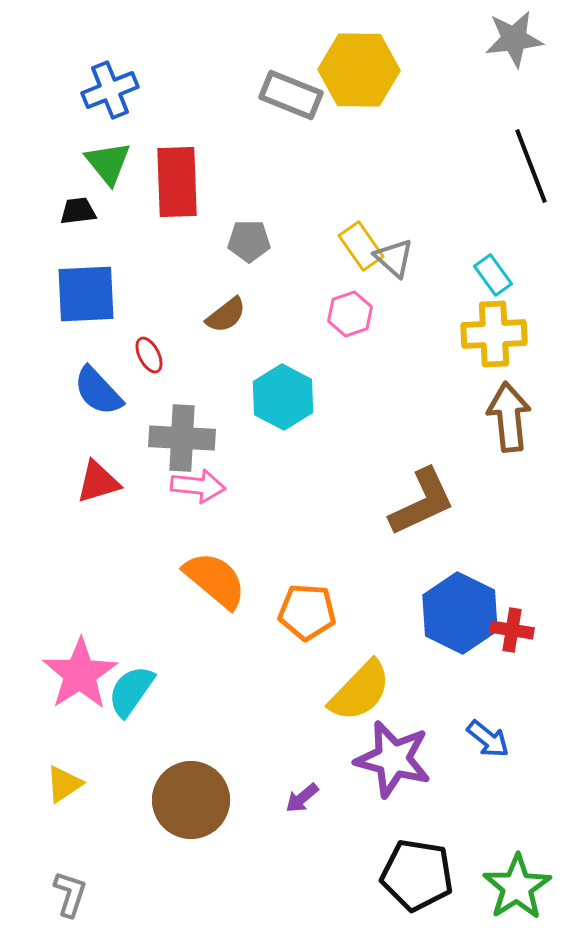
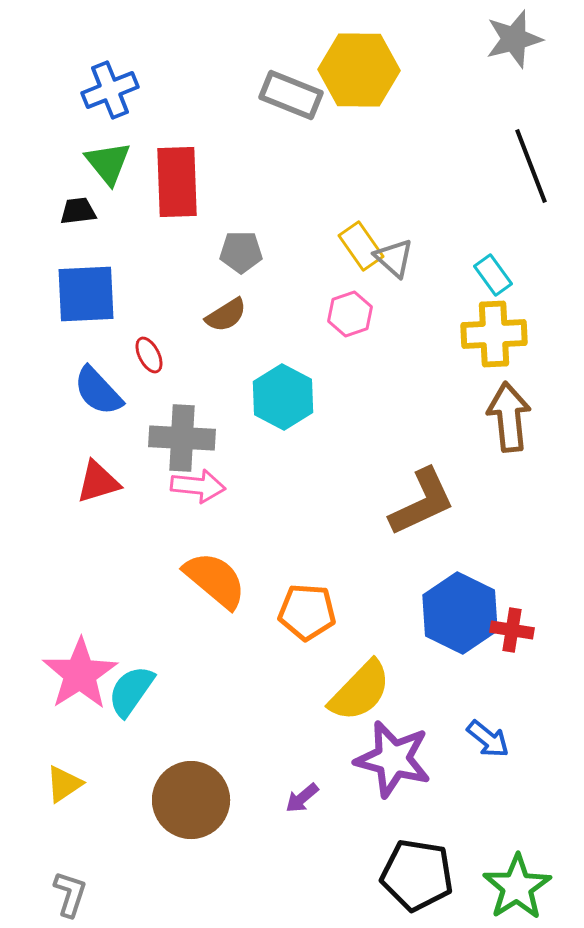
gray star: rotated 8 degrees counterclockwise
gray pentagon: moved 8 px left, 11 px down
brown semicircle: rotated 6 degrees clockwise
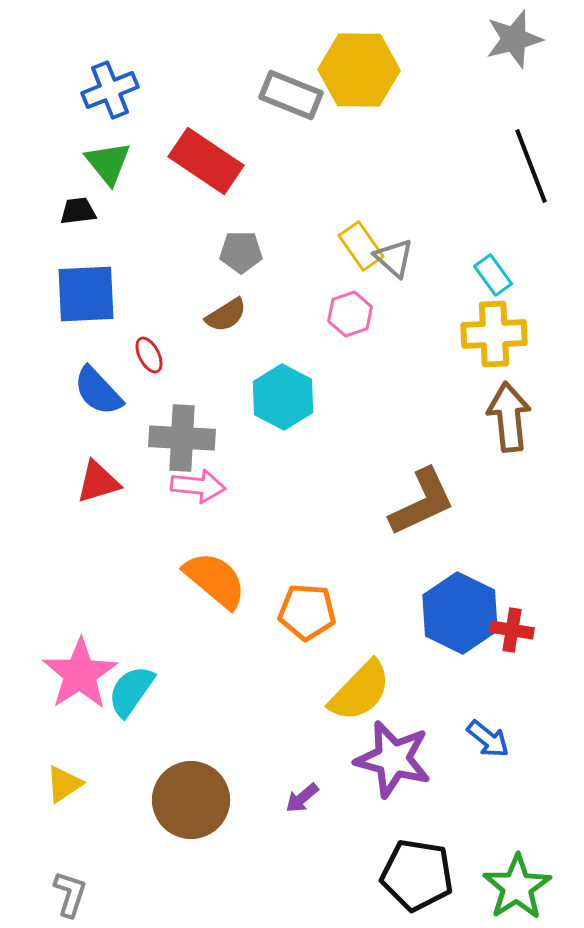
red rectangle: moved 29 px right, 21 px up; rotated 54 degrees counterclockwise
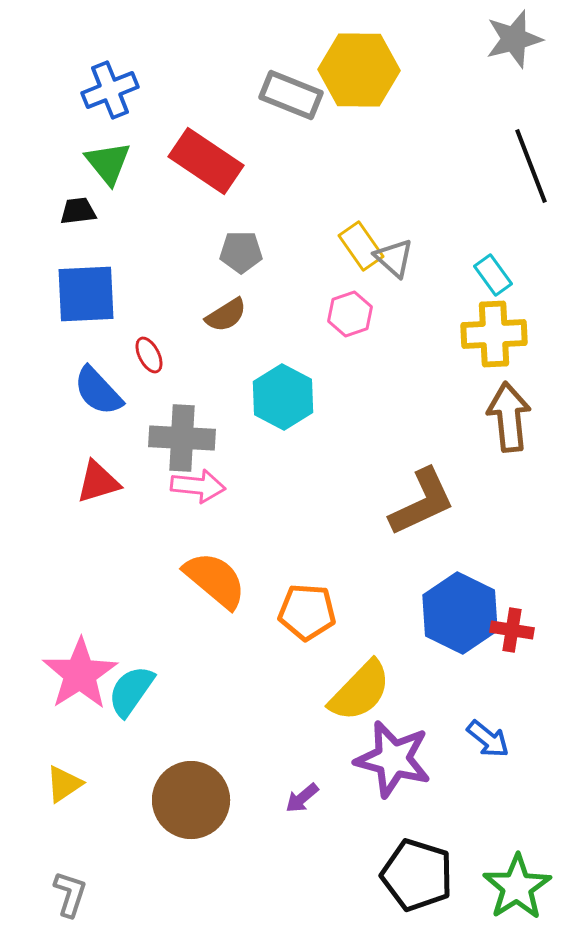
black pentagon: rotated 8 degrees clockwise
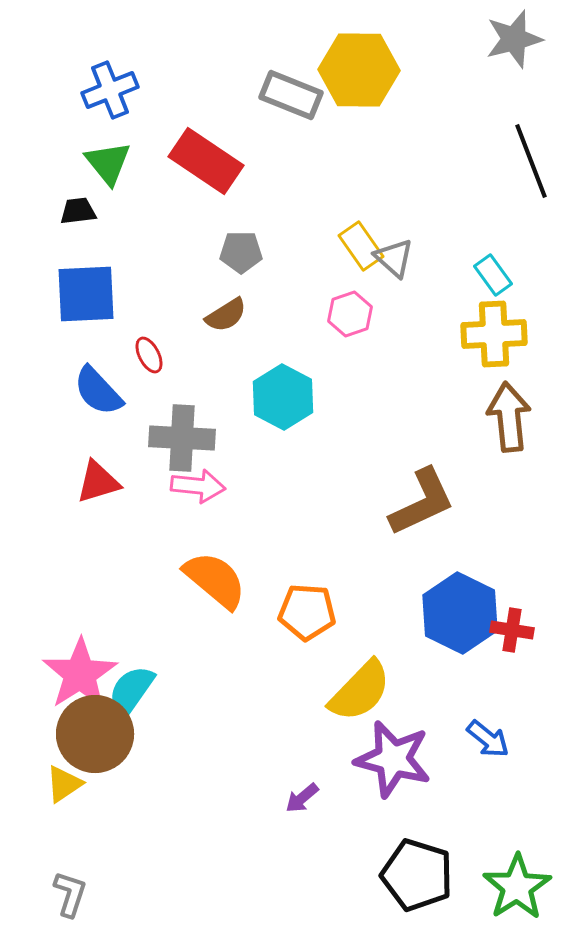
black line: moved 5 px up
brown circle: moved 96 px left, 66 px up
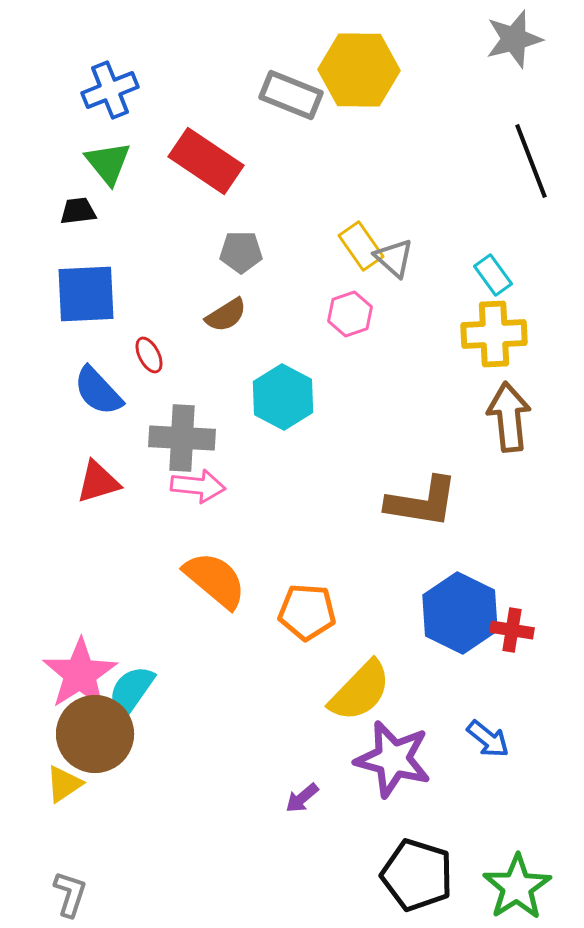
brown L-shape: rotated 34 degrees clockwise
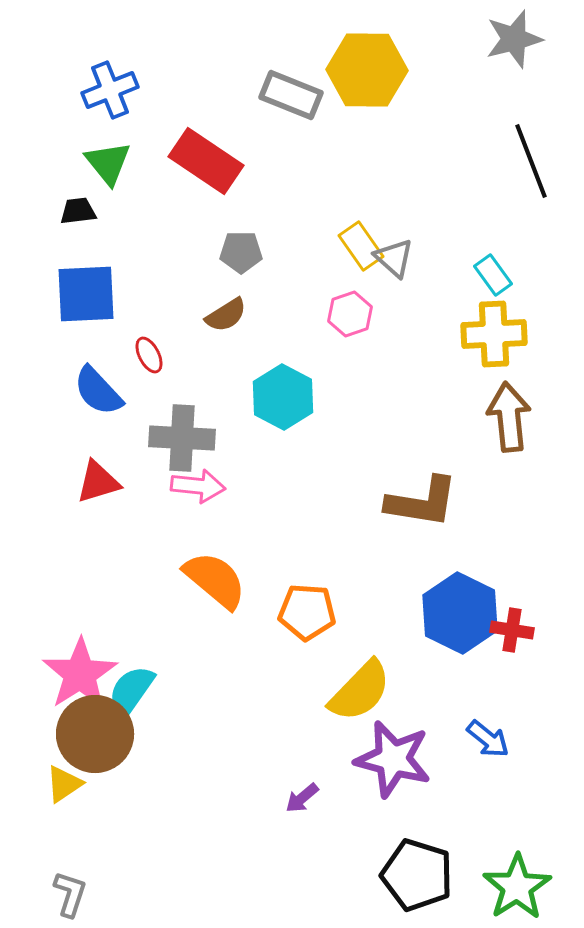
yellow hexagon: moved 8 px right
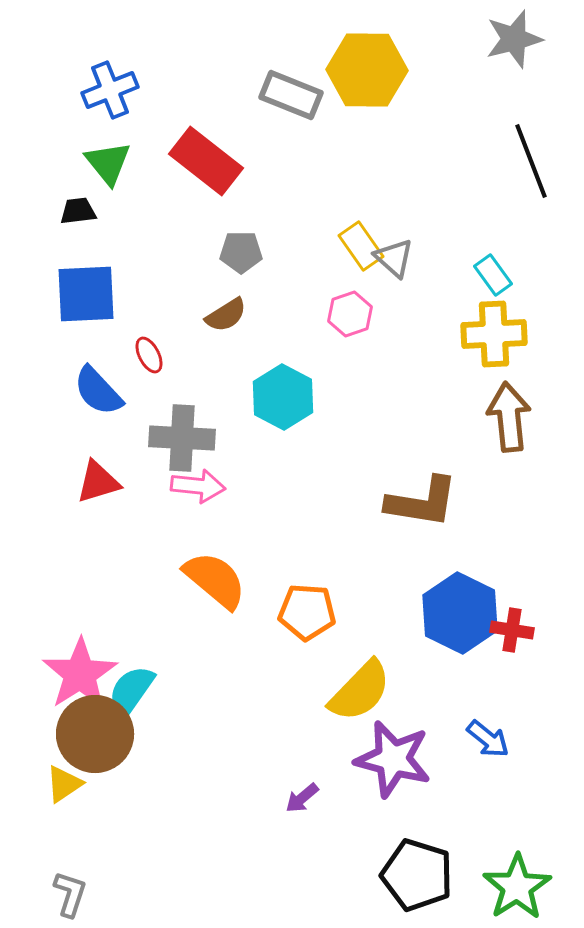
red rectangle: rotated 4 degrees clockwise
